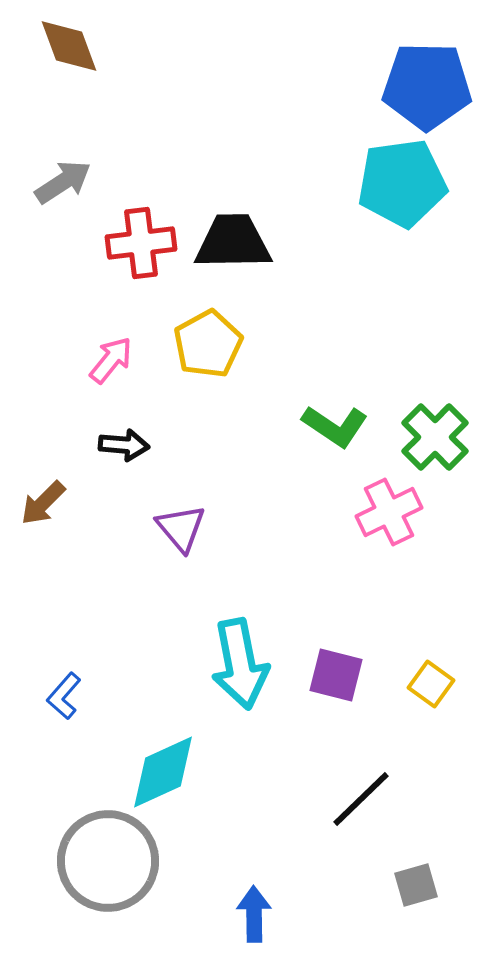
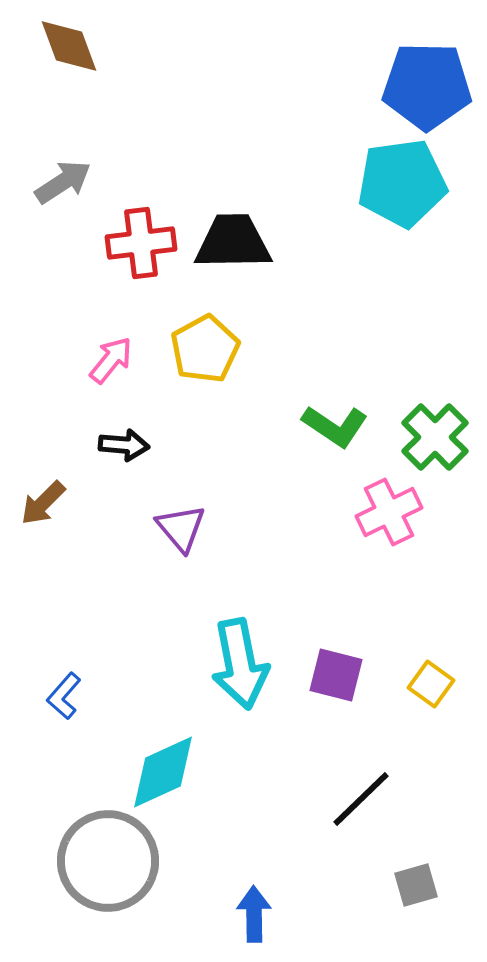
yellow pentagon: moved 3 px left, 5 px down
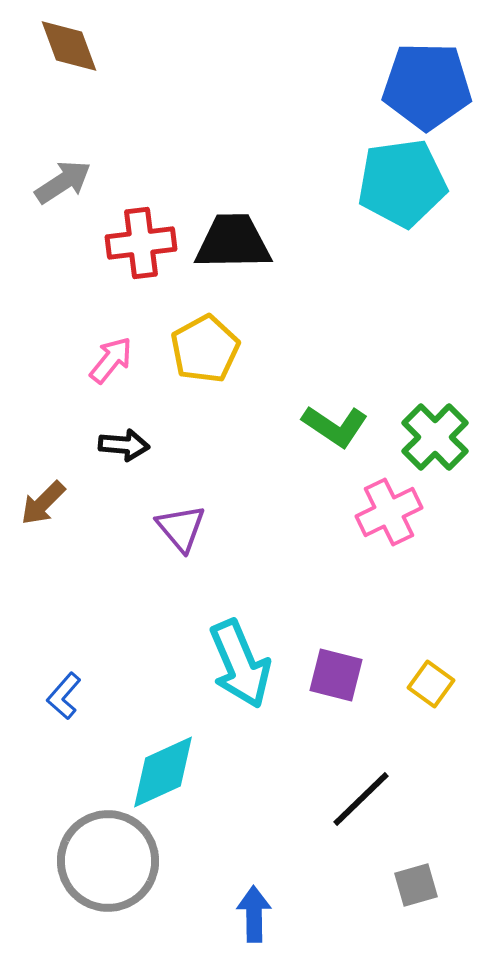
cyan arrow: rotated 12 degrees counterclockwise
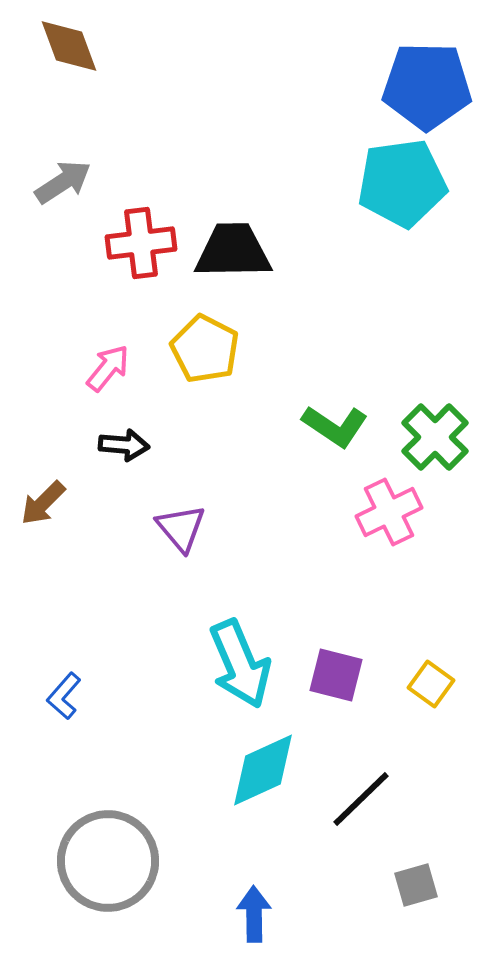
black trapezoid: moved 9 px down
yellow pentagon: rotated 16 degrees counterclockwise
pink arrow: moved 3 px left, 8 px down
cyan diamond: moved 100 px right, 2 px up
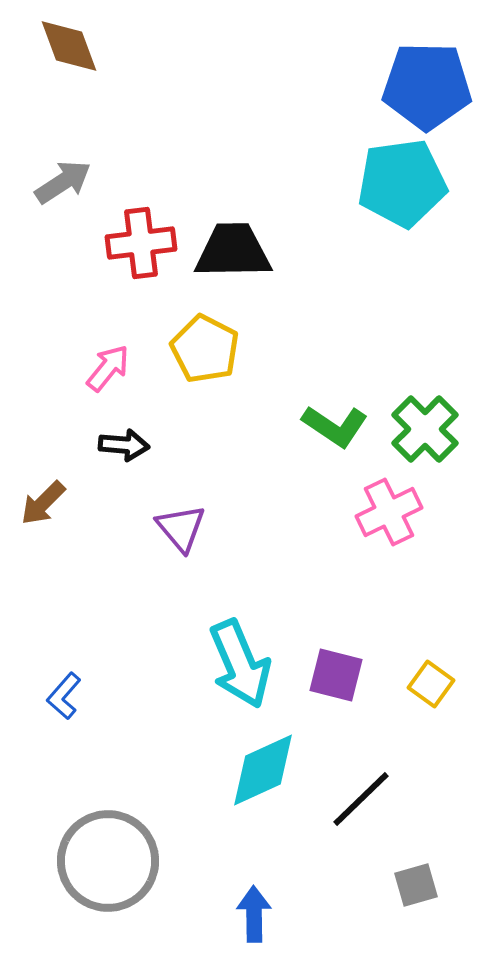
green cross: moved 10 px left, 8 px up
